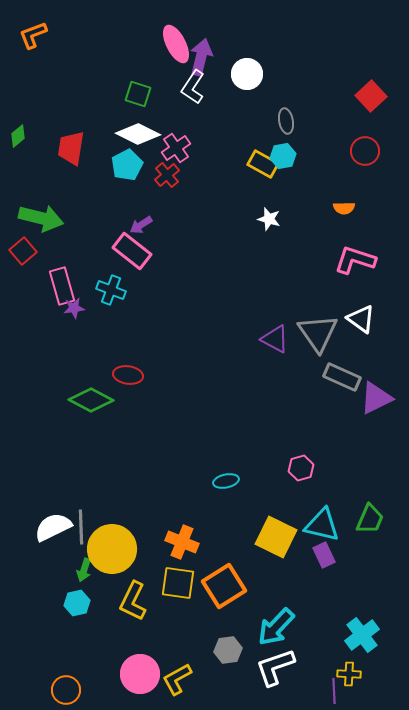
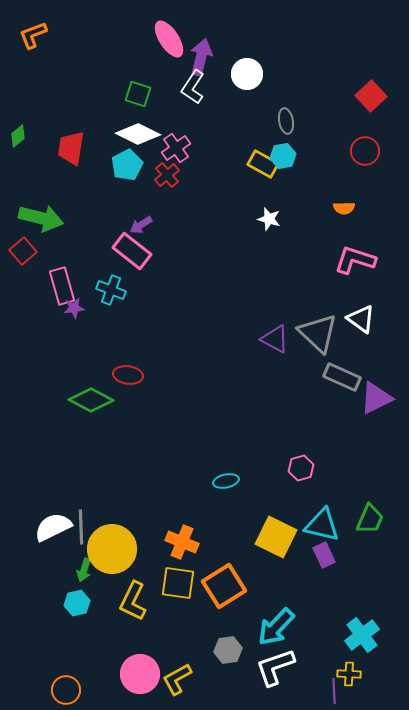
pink ellipse at (176, 44): moved 7 px left, 5 px up; rotated 6 degrees counterclockwise
gray triangle at (318, 333): rotated 12 degrees counterclockwise
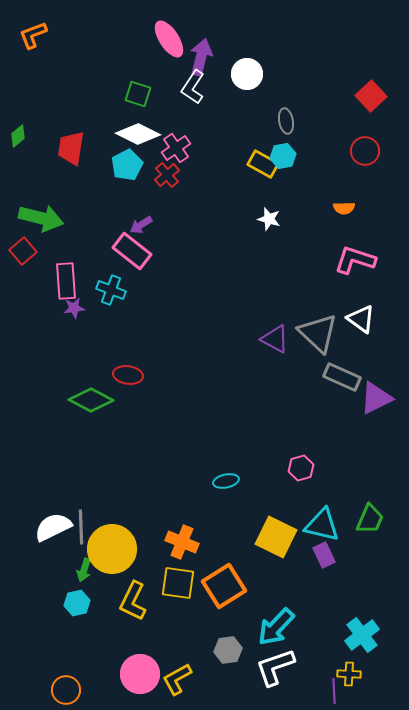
pink rectangle at (62, 286): moved 4 px right, 5 px up; rotated 12 degrees clockwise
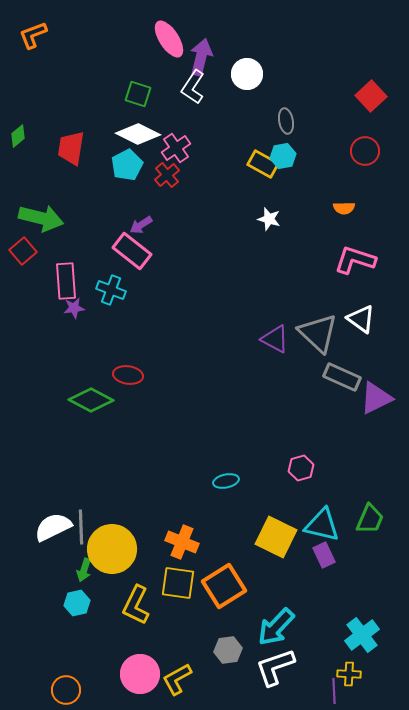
yellow L-shape at (133, 601): moved 3 px right, 4 px down
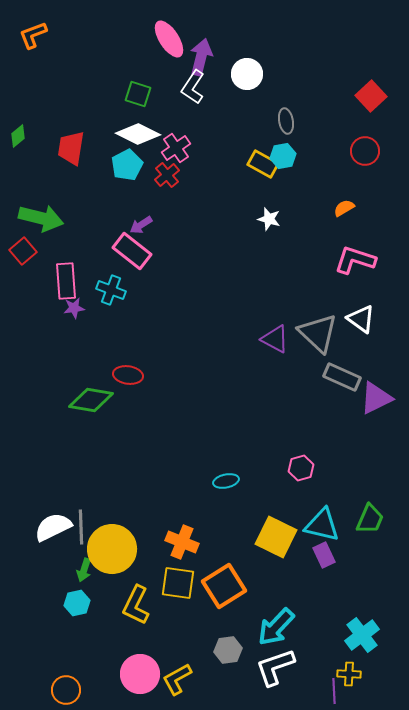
orange semicircle at (344, 208): rotated 150 degrees clockwise
green diamond at (91, 400): rotated 18 degrees counterclockwise
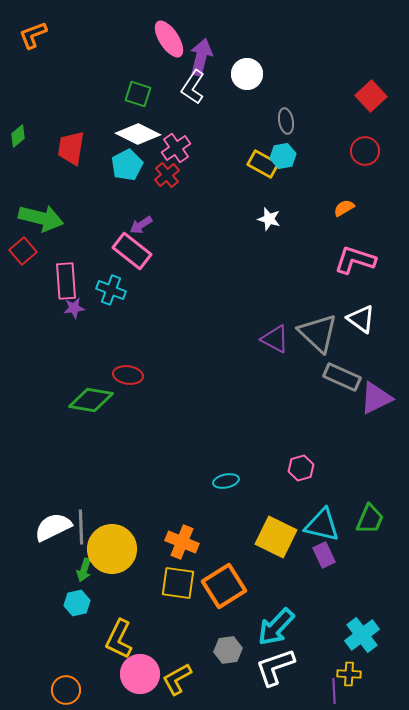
yellow L-shape at (136, 605): moved 17 px left, 34 px down
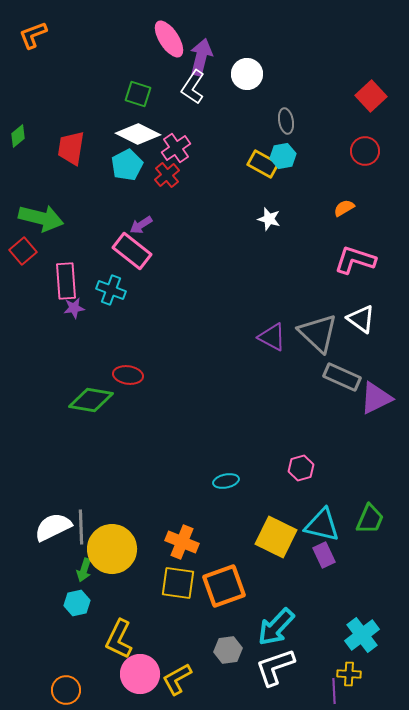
purple triangle at (275, 339): moved 3 px left, 2 px up
orange square at (224, 586): rotated 12 degrees clockwise
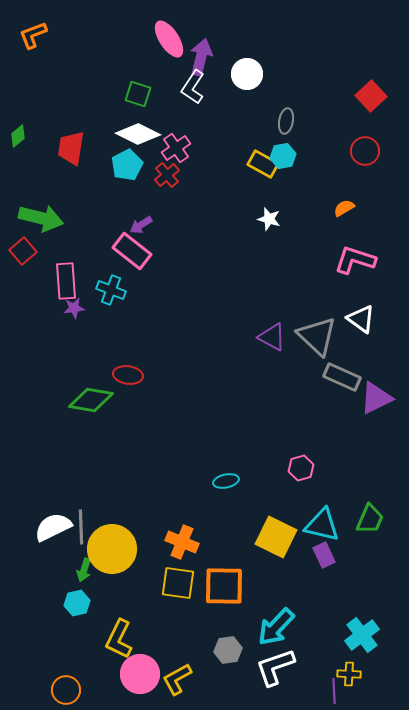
gray ellipse at (286, 121): rotated 20 degrees clockwise
gray triangle at (318, 333): moved 1 px left, 3 px down
orange square at (224, 586): rotated 21 degrees clockwise
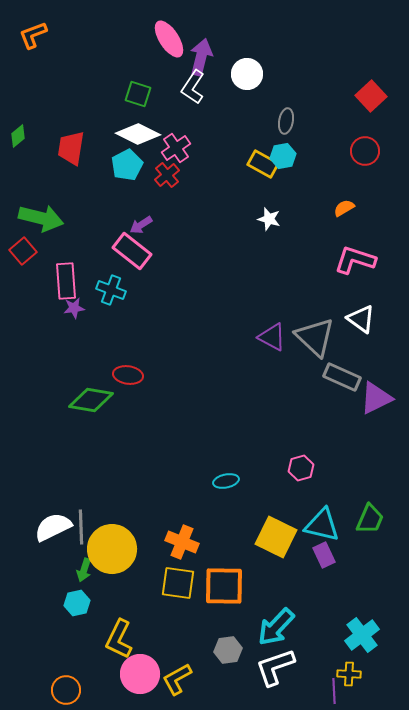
gray triangle at (317, 336): moved 2 px left, 1 px down
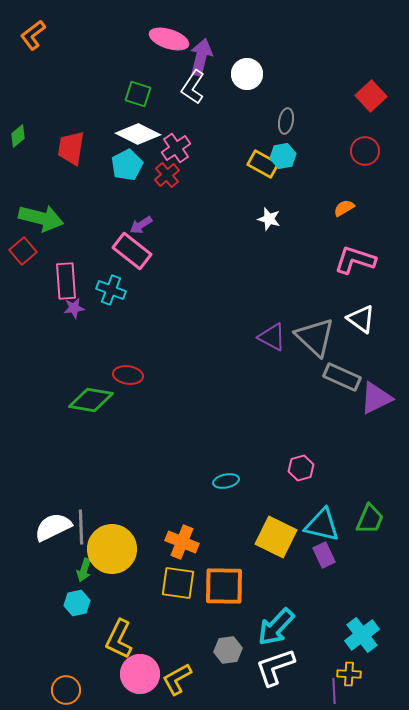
orange L-shape at (33, 35): rotated 16 degrees counterclockwise
pink ellipse at (169, 39): rotated 39 degrees counterclockwise
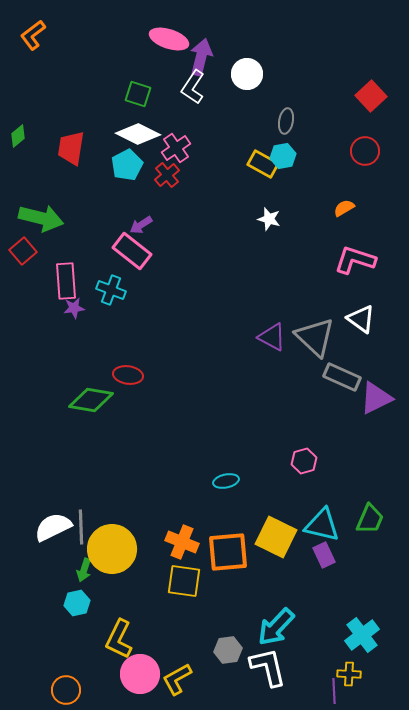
pink hexagon at (301, 468): moved 3 px right, 7 px up
yellow square at (178, 583): moved 6 px right, 2 px up
orange square at (224, 586): moved 4 px right, 34 px up; rotated 6 degrees counterclockwise
white L-shape at (275, 667): moved 7 px left; rotated 96 degrees clockwise
